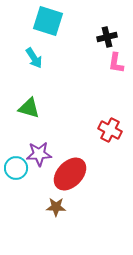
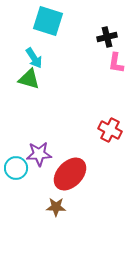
green triangle: moved 29 px up
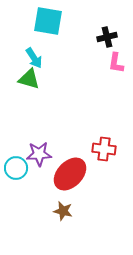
cyan square: rotated 8 degrees counterclockwise
red cross: moved 6 px left, 19 px down; rotated 20 degrees counterclockwise
brown star: moved 7 px right, 4 px down; rotated 12 degrees clockwise
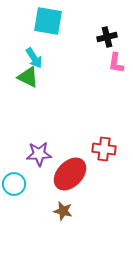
green triangle: moved 1 px left, 2 px up; rotated 10 degrees clockwise
cyan circle: moved 2 px left, 16 px down
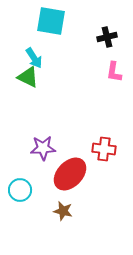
cyan square: moved 3 px right
pink L-shape: moved 2 px left, 9 px down
purple star: moved 4 px right, 6 px up
cyan circle: moved 6 px right, 6 px down
